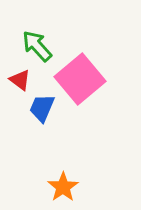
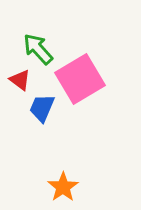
green arrow: moved 1 px right, 3 px down
pink square: rotated 9 degrees clockwise
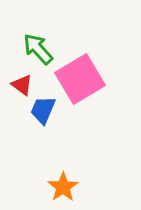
red triangle: moved 2 px right, 5 px down
blue trapezoid: moved 1 px right, 2 px down
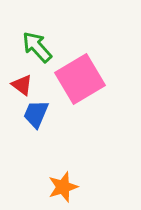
green arrow: moved 1 px left, 2 px up
blue trapezoid: moved 7 px left, 4 px down
orange star: rotated 16 degrees clockwise
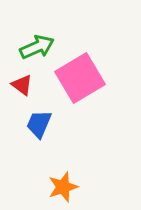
green arrow: rotated 108 degrees clockwise
pink square: moved 1 px up
blue trapezoid: moved 3 px right, 10 px down
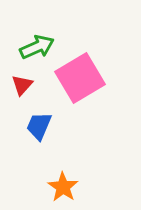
red triangle: rotated 35 degrees clockwise
blue trapezoid: moved 2 px down
orange star: rotated 20 degrees counterclockwise
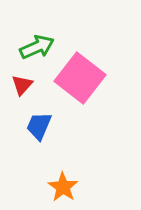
pink square: rotated 21 degrees counterclockwise
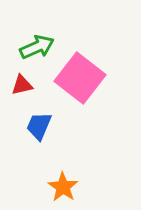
red triangle: rotated 35 degrees clockwise
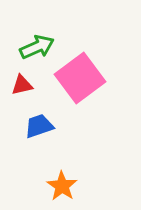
pink square: rotated 15 degrees clockwise
blue trapezoid: rotated 48 degrees clockwise
orange star: moved 1 px left, 1 px up
